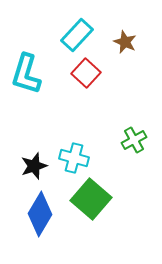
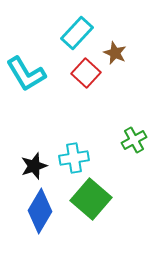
cyan rectangle: moved 2 px up
brown star: moved 10 px left, 11 px down
cyan L-shape: rotated 48 degrees counterclockwise
cyan cross: rotated 24 degrees counterclockwise
blue diamond: moved 3 px up
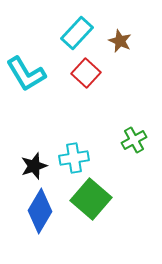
brown star: moved 5 px right, 12 px up
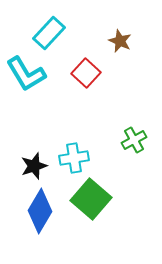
cyan rectangle: moved 28 px left
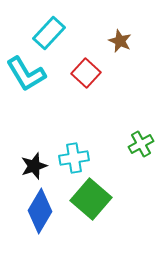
green cross: moved 7 px right, 4 px down
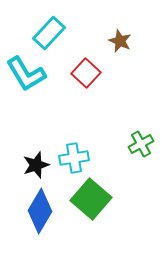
black star: moved 2 px right, 1 px up
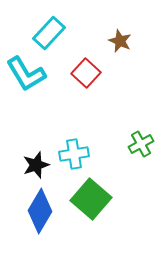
cyan cross: moved 4 px up
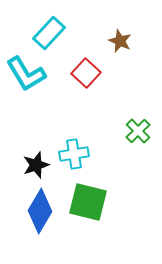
green cross: moved 3 px left, 13 px up; rotated 15 degrees counterclockwise
green square: moved 3 px left, 3 px down; rotated 27 degrees counterclockwise
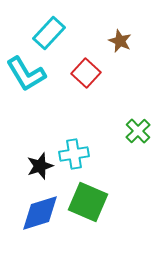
black star: moved 4 px right, 1 px down
green square: rotated 9 degrees clockwise
blue diamond: moved 2 px down; rotated 42 degrees clockwise
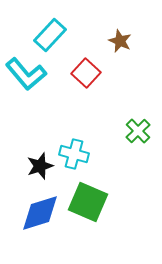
cyan rectangle: moved 1 px right, 2 px down
cyan L-shape: rotated 9 degrees counterclockwise
cyan cross: rotated 24 degrees clockwise
